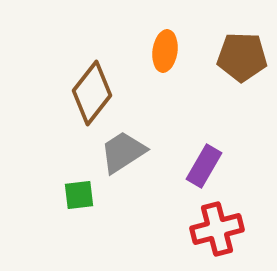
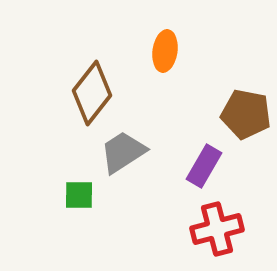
brown pentagon: moved 4 px right, 57 px down; rotated 9 degrees clockwise
green square: rotated 8 degrees clockwise
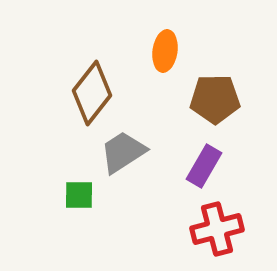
brown pentagon: moved 31 px left, 15 px up; rotated 12 degrees counterclockwise
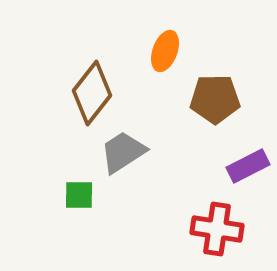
orange ellipse: rotated 12 degrees clockwise
purple rectangle: moved 44 px right; rotated 33 degrees clockwise
red cross: rotated 24 degrees clockwise
